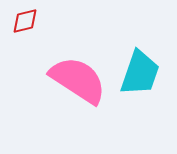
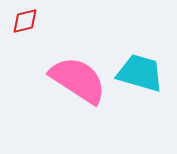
cyan trapezoid: rotated 93 degrees counterclockwise
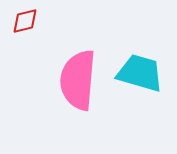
pink semicircle: rotated 118 degrees counterclockwise
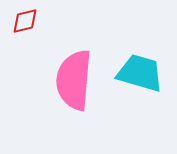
pink semicircle: moved 4 px left
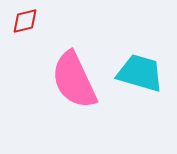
pink semicircle: rotated 30 degrees counterclockwise
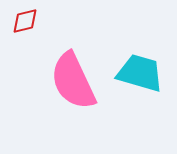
pink semicircle: moved 1 px left, 1 px down
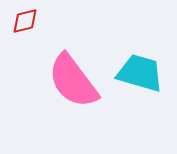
pink semicircle: rotated 12 degrees counterclockwise
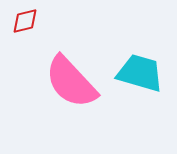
pink semicircle: moved 2 px left, 1 px down; rotated 6 degrees counterclockwise
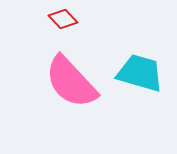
red diamond: moved 38 px right, 2 px up; rotated 60 degrees clockwise
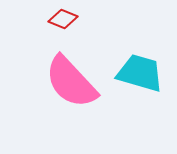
red diamond: rotated 24 degrees counterclockwise
